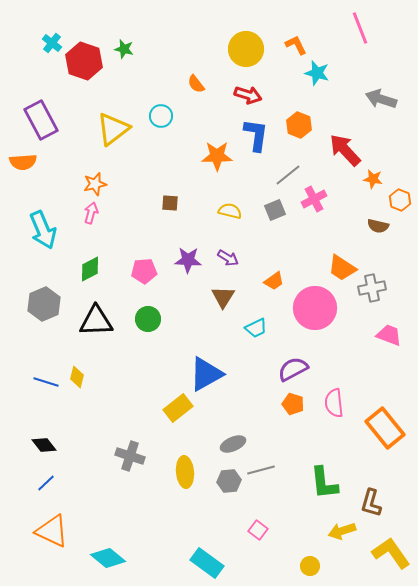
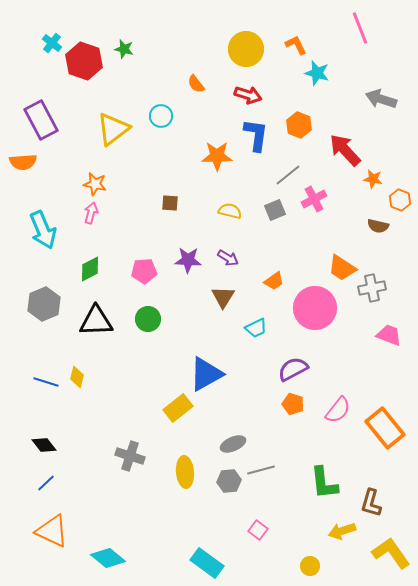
orange star at (95, 184): rotated 25 degrees clockwise
pink semicircle at (334, 403): moved 4 px right, 7 px down; rotated 136 degrees counterclockwise
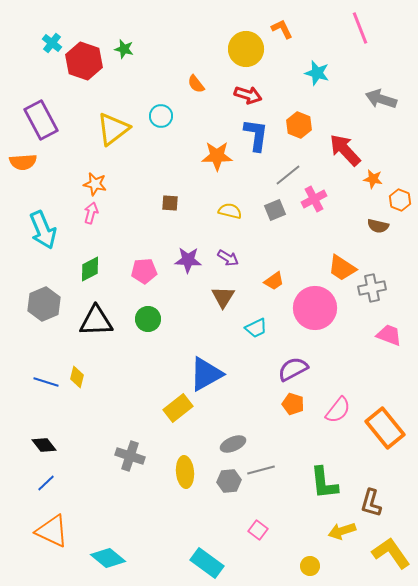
orange L-shape at (296, 45): moved 14 px left, 16 px up
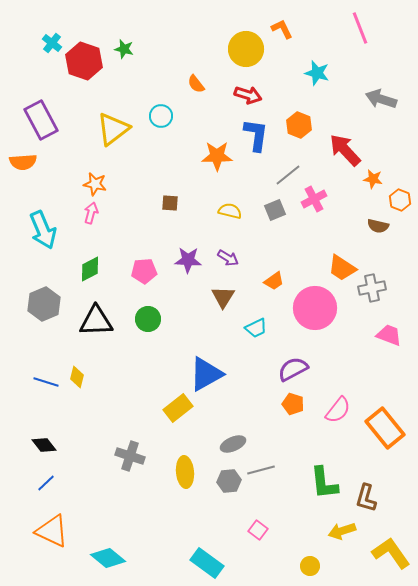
brown L-shape at (371, 503): moved 5 px left, 5 px up
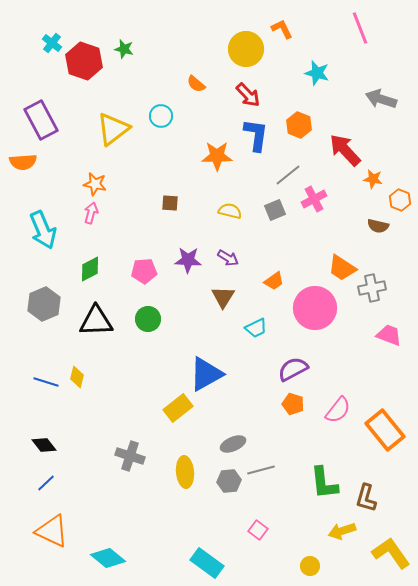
orange semicircle at (196, 84): rotated 12 degrees counterclockwise
red arrow at (248, 95): rotated 28 degrees clockwise
orange rectangle at (385, 428): moved 2 px down
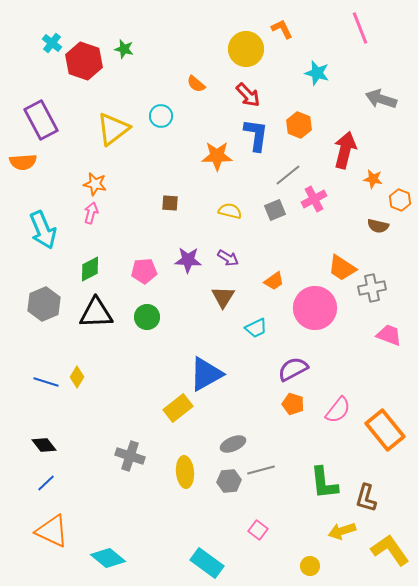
red arrow at (345, 150): rotated 57 degrees clockwise
green circle at (148, 319): moved 1 px left, 2 px up
black triangle at (96, 321): moved 8 px up
yellow diamond at (77, 377): rotated 15 degrees clockwise
yellow L-shape at (391, 553): moved 1 px left, 3 px up
